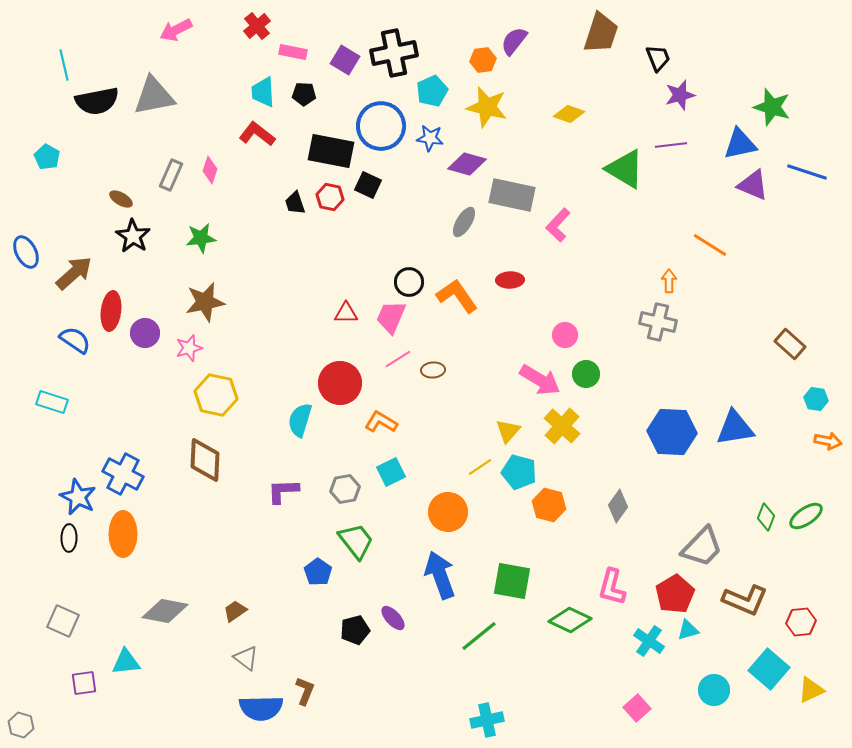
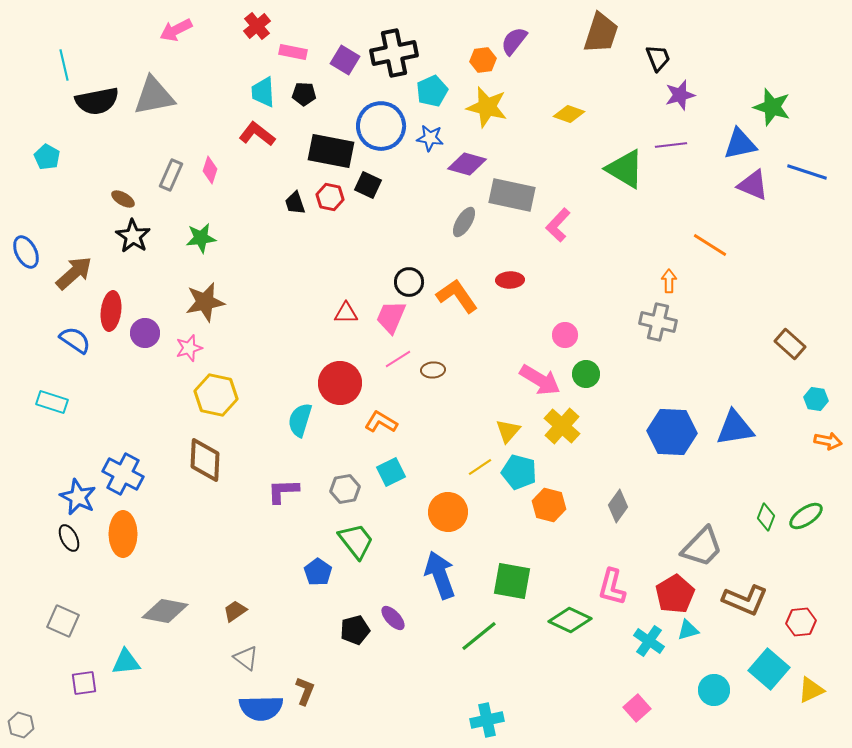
brown ellipse at (121, 199): moved 2 px right
black ellipse at (69, 538): rotated 28 degrees counterclockwise
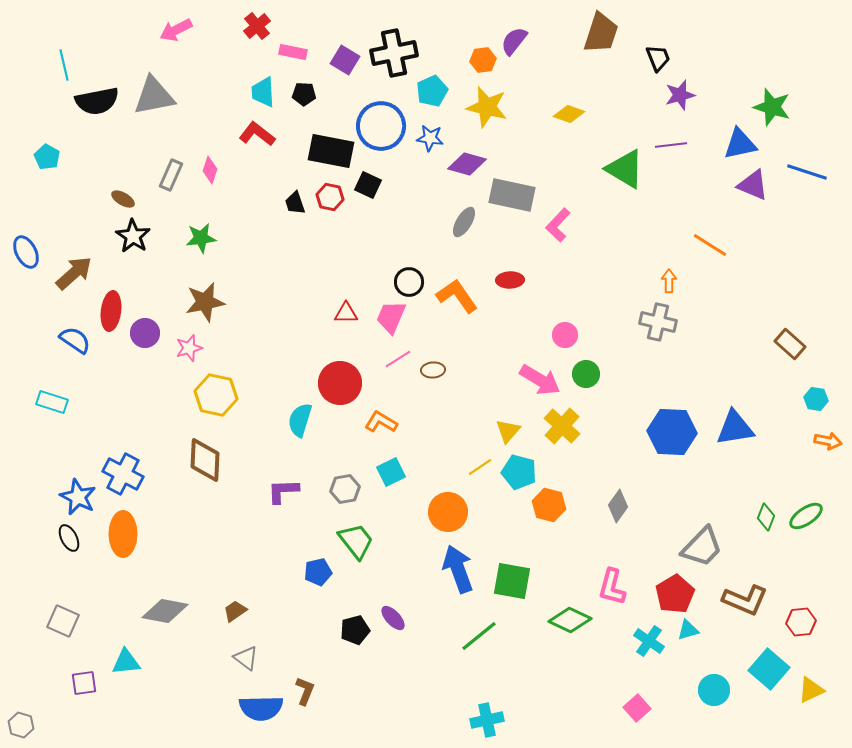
blue pentagon at (318, 572): rotated 24 degrees clockwise
blue arrow at (440, 575): moved 18 px right, 6 px up
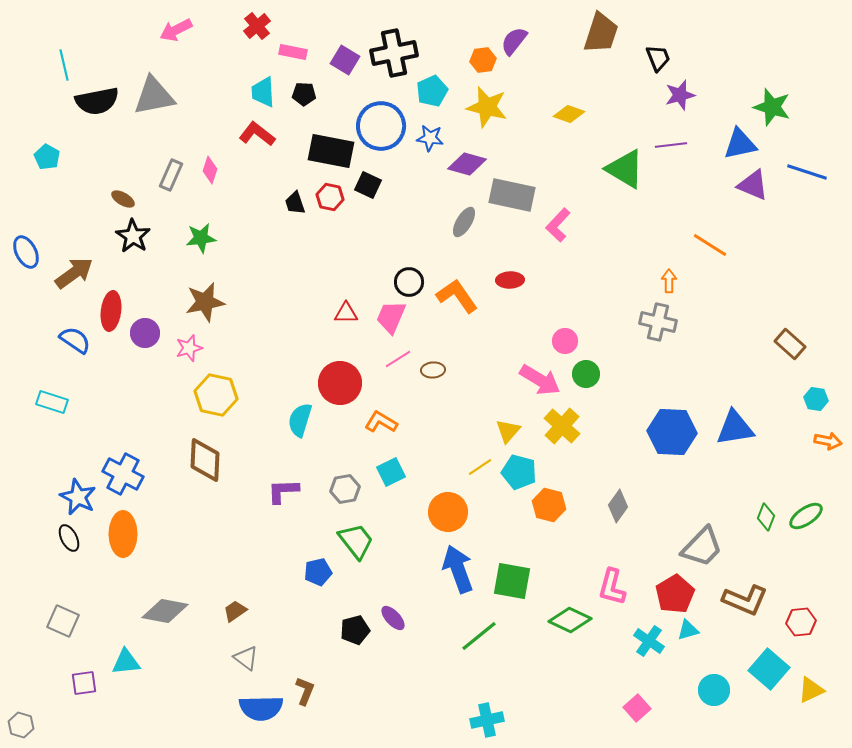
brown arrow at (74, 273): rotated 6 degrees clockwise
pink circle at (565, 335): moved 6 px down
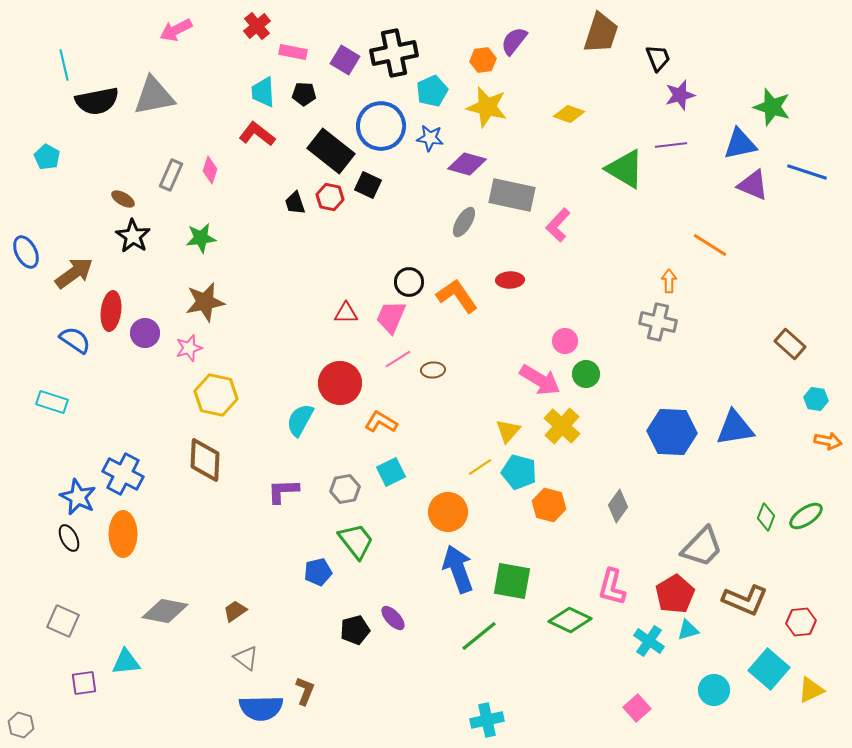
black rectangle at (331, 151): rotated 27 degrees clockwise
cyan semicircle at (300, 420): rotated 12 degrees clockwise
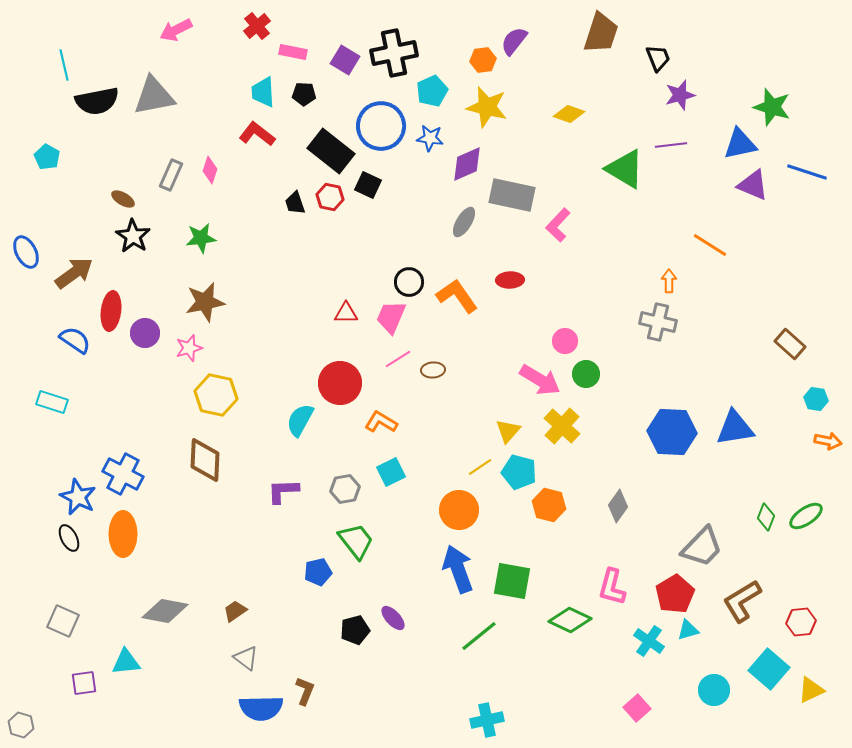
purple diamond at (467, 164): rotated 39 degrees counterclockwise
orange circle at (448, 512): moved 11 px right, 2 px up
brown L-shape at (745, 600): moved 3 px left, 1 px down; rotated 126 degrees clockwise
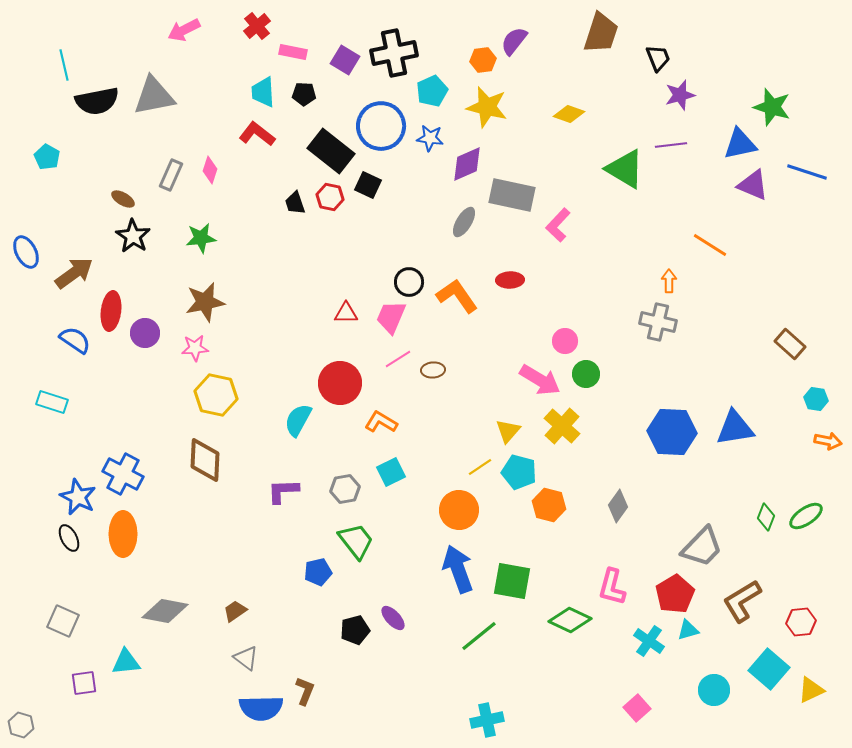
pink arrow at (176, 30): moved 8 px right
pink star at (189, 348): moved 6 px right; rotated 12 degrees clockwise
cyan semicircle at (300, 420): moved 2 px left
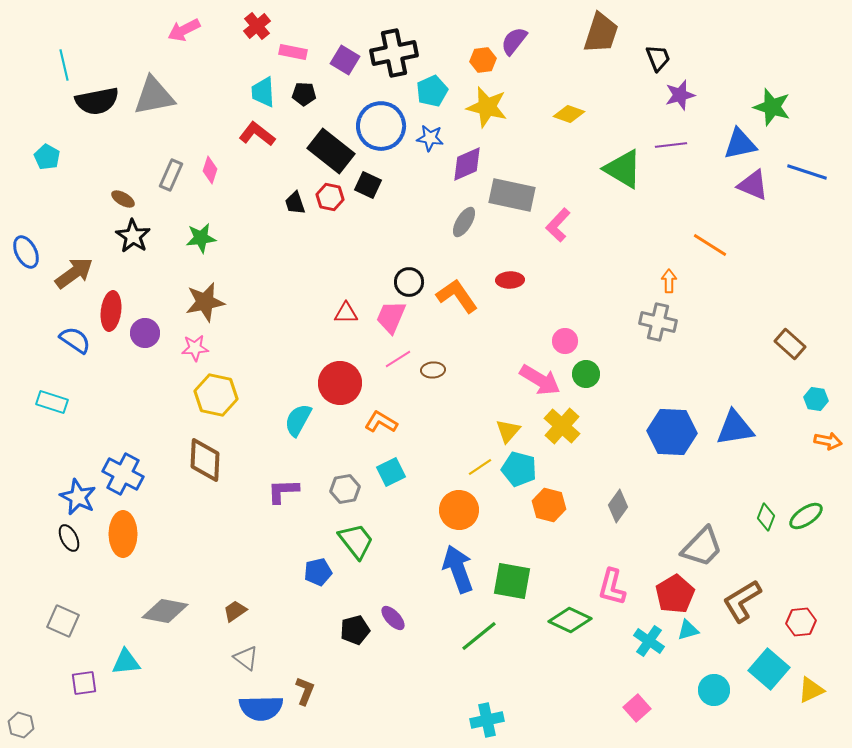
green triangle at (625, 169): moved 2 px left
cyan pentagon at (519, 472): moved 3 px up
